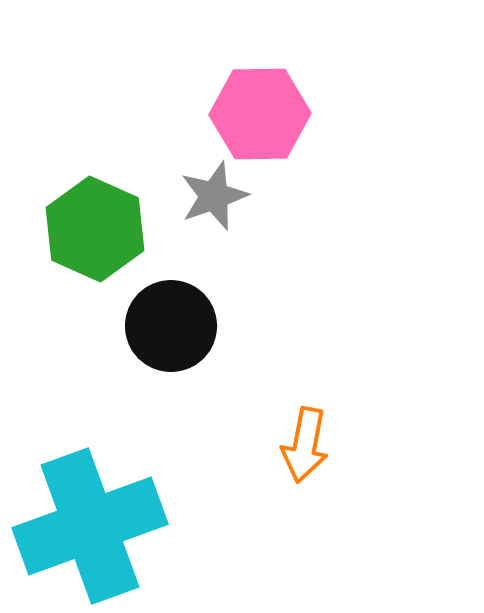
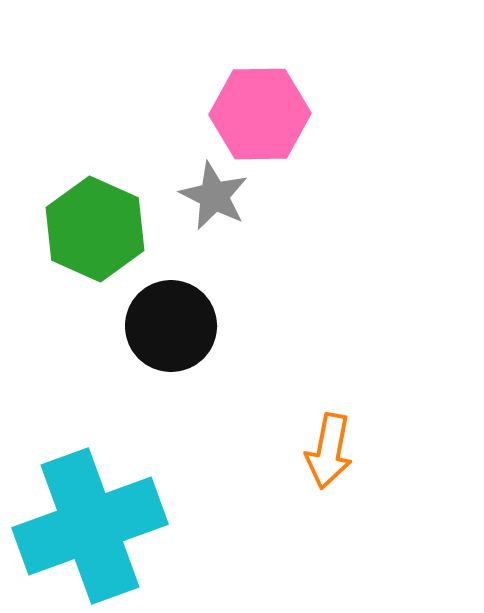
gray star: rotated 26 degrees counterclockwise
orange arrow: moved 24 px right, 6 px down
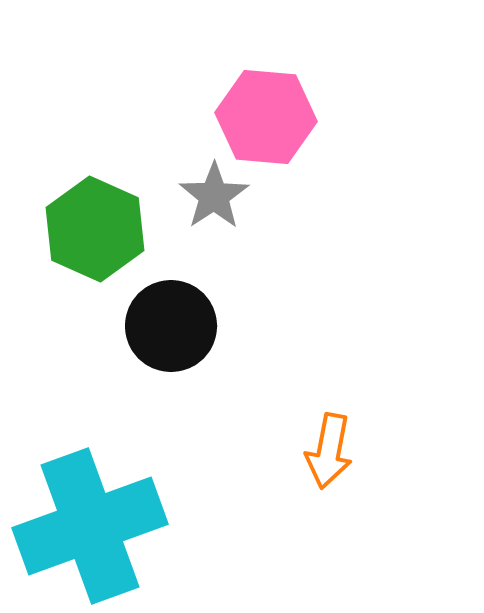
pink hexagon: moved 6 px right, 3 px down; rotated 6 degrees clockwise
gray star: rotated 12 degrees clockwise
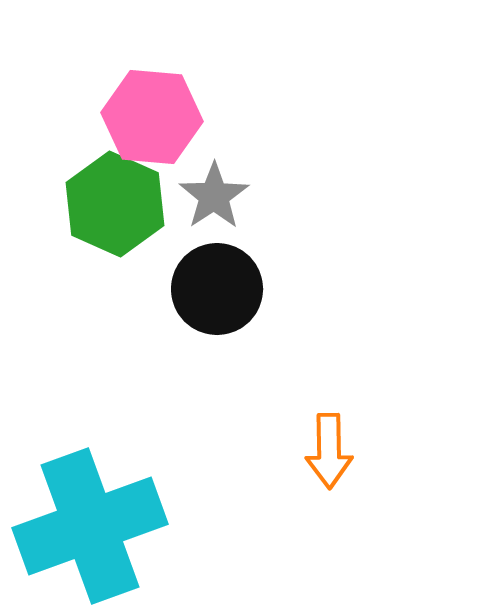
pink hexagon: moved 114 px left
green hexagon: moved 20 px right, 25 px up
black circle: moved 46 px right, 37 px up
orange arrow: rotated 12 degrees counterclockwise
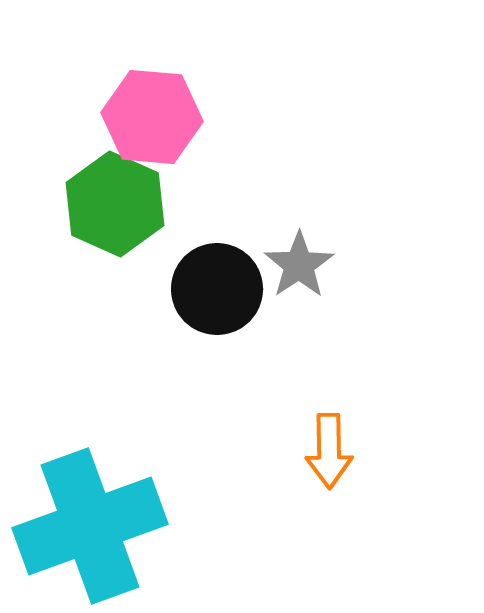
gray star: moved 85 px right, 69 px down
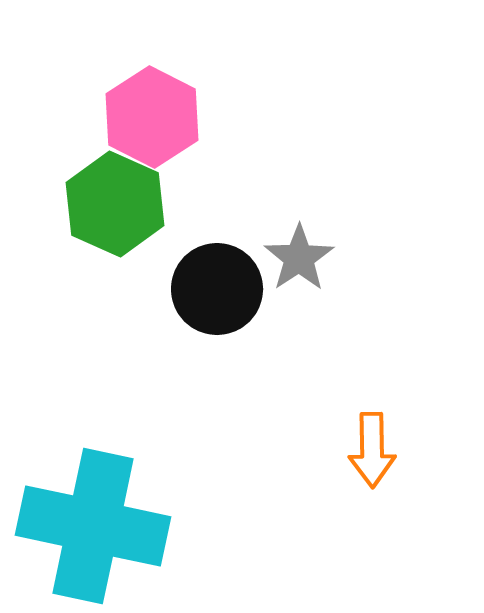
pink hexagon: rotated 22 degrees clockwise
gray star: moved 7 px up
orange arrow: moved 43 px right, 1 px up
cyan cross: moved 3 px right; rotated 32 degrees clockwise
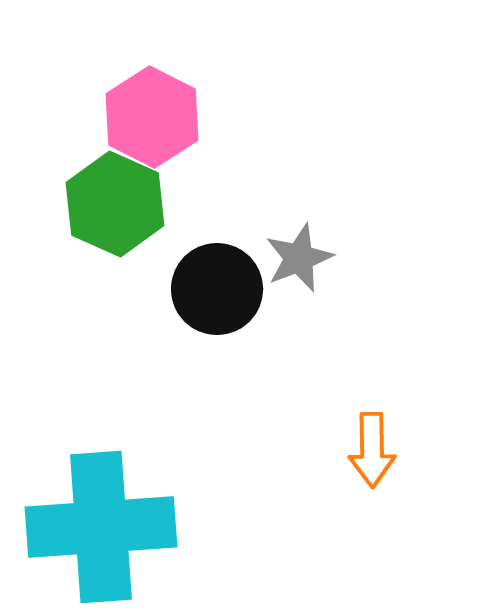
gray star: rotated 12 degrees clockwise
cyan cross: moved 8 px right, 1 px down; rotated 16 degrees counterclockwise
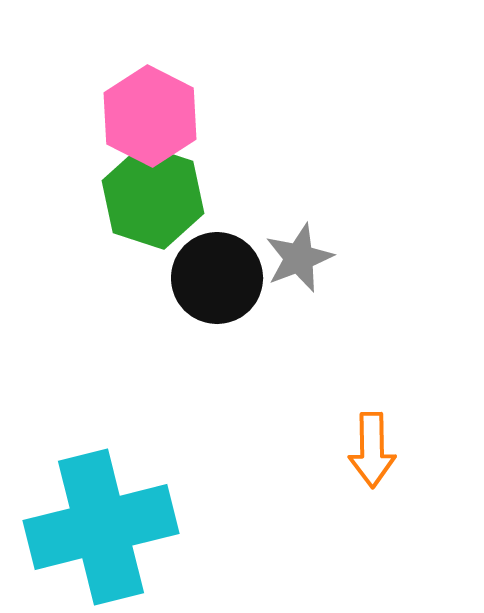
pink hexagon: moved 2 px left, 1 px up
green hexagon: moved 38 px right, 7 px up; rotated 6 degrees counterclockwise
black circle: moved 11 px up
cyan cross: rotated 10 degrees counterclockwise
